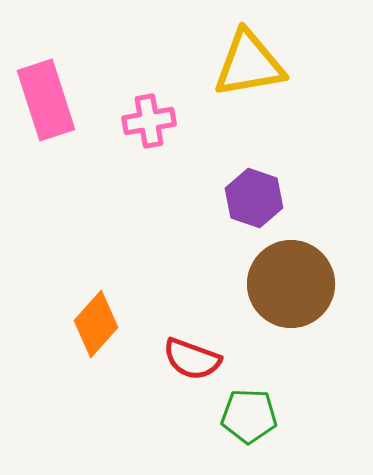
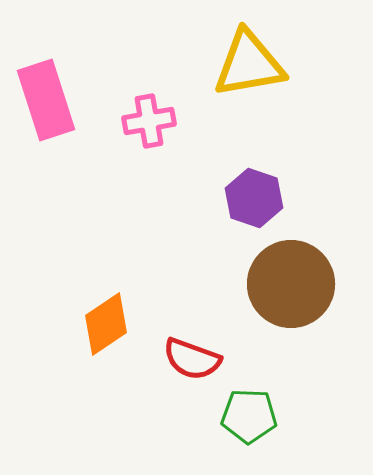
orange diamond: moved 10 px right; rotated 14 degrees clockwise
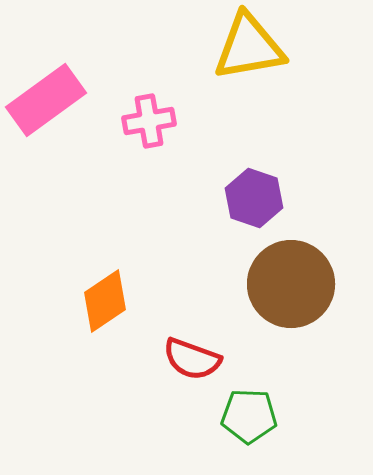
yellow triangle: moved 17 px up
pink rectangle: rotated 72 degrees clockwise
orange diamond: moved 1 px left, 23 px up
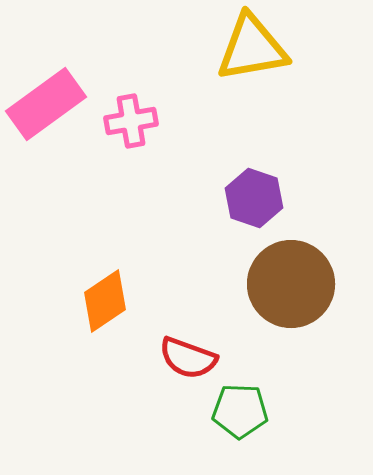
yellow triangle: moved 3 px right, 1 px down
pink rectangle: moved 4 px down
pink cross: moved 18 px left
red semicircle: moved 4 px left, 1 px up
green pentagon: moved 9 px left, 5 px up
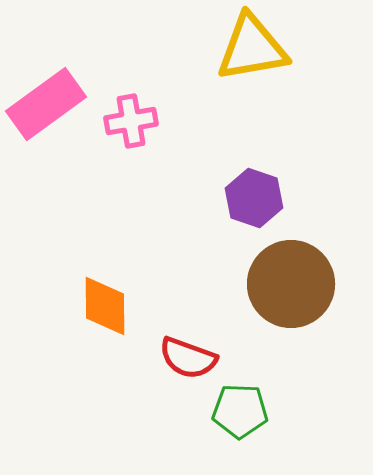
orange diamond: moved 5 px down; rotated 56 degrees counterclockwise
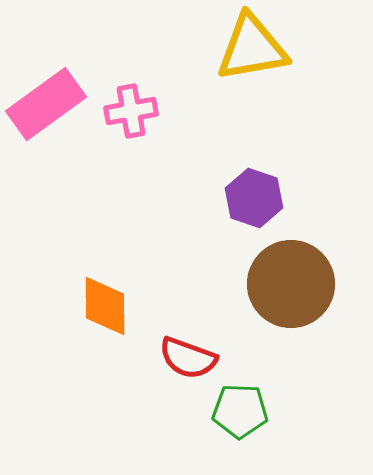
pink cross: moved 10 px up
